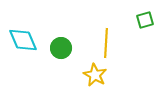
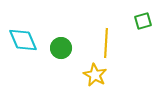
green square: moved 2 px left, 1 px down
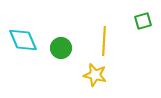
yellow line: moved 2 px left, 2 px up
yellow star: rotated 15 degrees counterclockwise
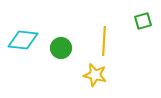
cyan diamond: rotated 60 degrees counterclockwise
